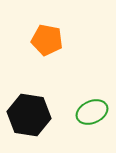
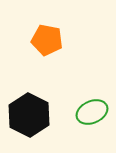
black hexagon: rotated 18 degrees clockwise
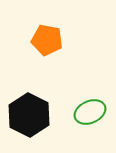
green ellipse: moved 2 px left
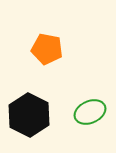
orange pentagon: moved 9 px down
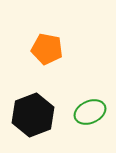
black hexagon: moved 4 px right; rotated 12 degrees clockwise
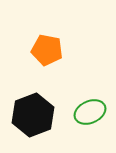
orange pentagon: moved 1 px down
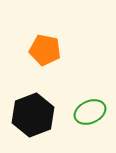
orange pentagon: moved 2 px left
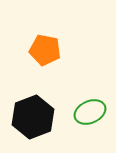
black hexagon: moved 2 px down
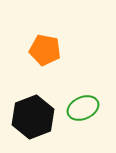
green ellipse: moved 7 px left, 4 px up
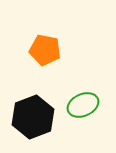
green ellipse: moved 3 px up
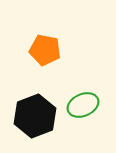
black hexagon: moved 2 px right, 1 px up
